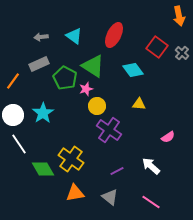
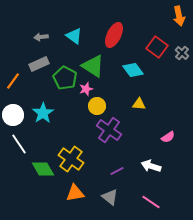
white arrow: rotated 24 degrees counterclockwise
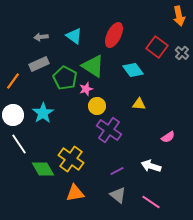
gray triangle: moved 8 px right, 2 px up
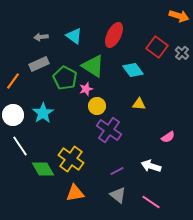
orange arrow: rotated 60 degrees counterclockwise
white line: moved 1 px right, 2 px down
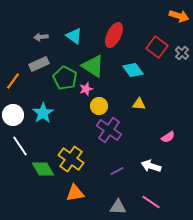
yellow circle: moved 2 px right
gray triangle: moved 12 px down; rotated 36 degrees counterclockwise
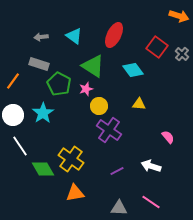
gray cross: moved 1 px down
gray rectangle: rotated 42 degrees clockwise
green pentagon: moved 6 px left, 6 px down
pink semicircle: rotated 96 degrees counterclockwise
gray triangle: moved 1 px right, 1 px down
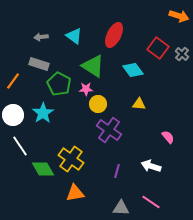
red square: moved 1 px right, 1 px down
pink star: rotated 16 degrees clockwise
yellow circle: moved 1 px left, 2 px up
purple line: rotated 48 degrees counterclockwise
gray triangle: moved 2 px right
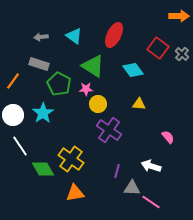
orange arrow: rotated 18 degrees counterclockwise
gray triangle: moved 11 px right, 20 px up
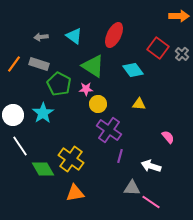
orange line: moved 1 px right, 17 px up
purple line: moved 3 px right, 15 px up
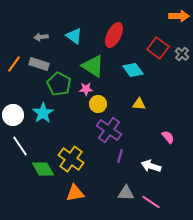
gray triangle: moved 6 px left, 5 px down
